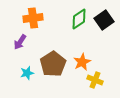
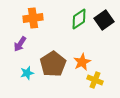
purple arrow: moved 2 px down
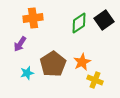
green diamond: moved 4 px down
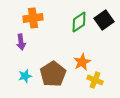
green diamond: moved 1 px up
purple arrow: moved 1 px right, 2 px up; rotated 42 degrees counterclockwise
brown pentagon: moved 10 px down
cyan star: moved 2 px left, 3 px down
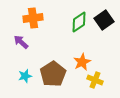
purple arrow: rotated 140 degrees clockwise
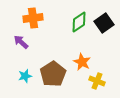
black square: moved 3 px down
orange star: rotated 18 degrees counterclockwise
yellow cross: moved 2 px right, 1 px down
